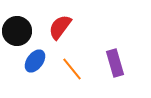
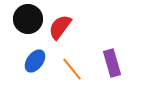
black circle: moved 11 px right, 12 px up
purple rectangle: moved 3 px left
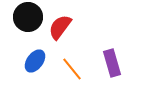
black circle: moved 2 px up
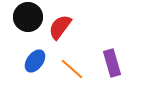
orange line: rotated 10 degrees counterclockwise
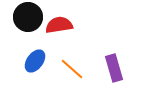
red semicircle: moved 1 px left, 2 px up; rotated 44 degrees clockwise
purple rectangle: moved 2 px right, 5 px down
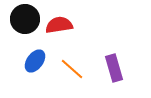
black circle: moved 3 px left, 2 px down
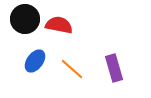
red semicircle: rotated 20 degrees clockwise
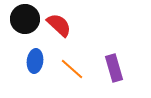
red semicircle: rotated 32 degrees clockwise
blue ellipse: rotated 30 degrees counterclockwise
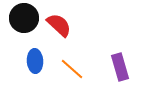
black circle: moved 1 px left, 1 px up
blue ellipse: rotated 10 degrees counterclockwise
purple rectangle: moved 6 px right, 1 px up
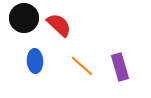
orange line: moved 10 px right, 3 px up
